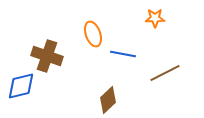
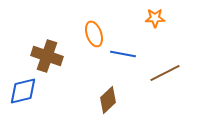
orange ellipse: moved 1 px right
blue diamond: moved 2 px right, 5 px down
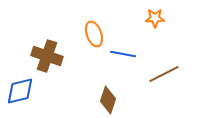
brown line: moved 1 px left, 1 px down
blue diamond: moved 3 px left
brown diamond: rotated 28 degrees counterclockwise
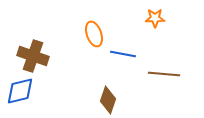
brown cross: moved 14 px left
brown line: rotated 32 degrees clockwise
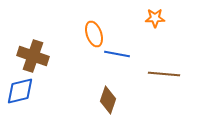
blue line: moved 6 px left
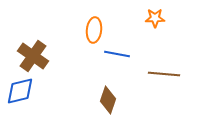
orange ellipse: moved 4 px up; rotated 25 degrees clockwise
brown cross: rotated 16 degrees clockwise
